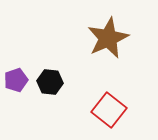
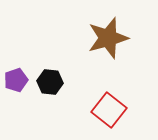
brown star: rotated 9 degrees clockwise
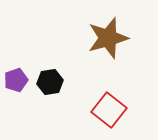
black hexagon: rotated 15 degrees counterclockwise
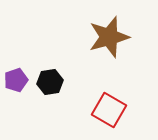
brown star: moved 1 px right, 1 px up
red square: rotated 8 degrees counterclockwise
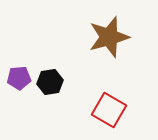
purple pentagon: moved 3 px right, 2 px up; rotated 15 degrees clockwise
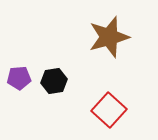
black hexagon: moved 4 px right, 1 px up
red square: rotated 12 degrees clockwise
